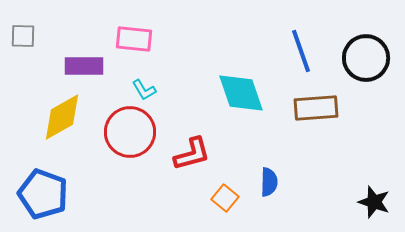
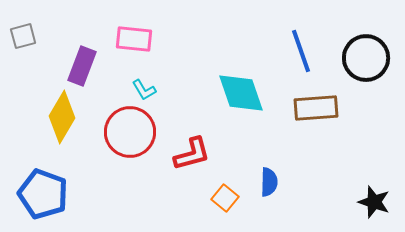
gray square: rotated 16 degrees counterclockwise
purple rectangle: moved 2 px left; rotated 69 degrees counterclockwise
yellow diamond: rotated 30 degrees counterclockwise
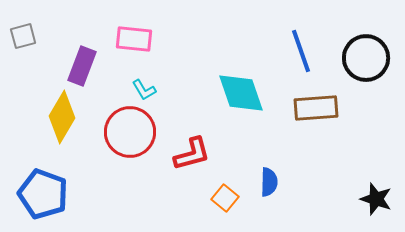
black star: moved 2 px right, 3 px up
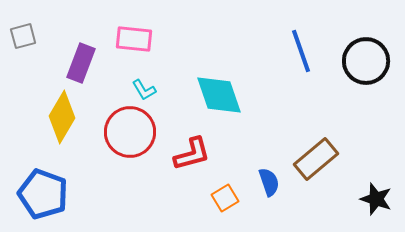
black circle: moved 3 px down
purple rectangle: moved 1 px left, 3 px up
cyan diamond: moved 22 px left, 2 px down
brown rectangle: moved 51 px down; rotated 36 degrees counterclockwise
blue semicircle: rotated 20 degrees counterclockwise
orange square: rotated 20 degrees clockwise
